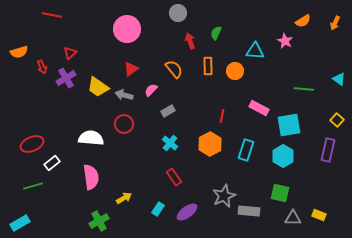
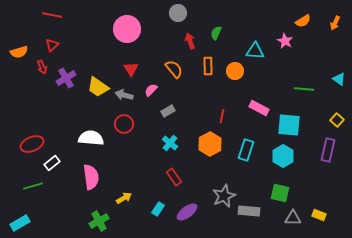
red triangle at (70, 53): moved 18 px left, 8 px up
red triangle at (131, 69): rotated 28 degrees counterclockwise
cyan square at (289, 125): rotated 15 degrees clockwise
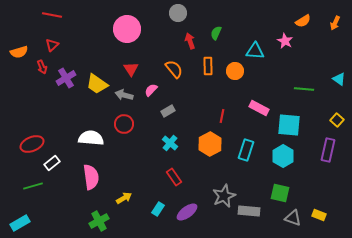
yellow trapezoid at (98, 87): moved 1 px left, 3 px up
gray triangle at (293, 218): rotated 18 degrees clockwise
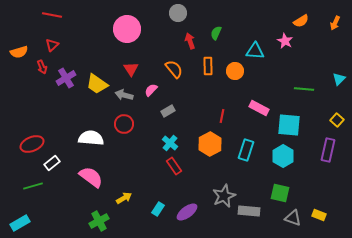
orange semicircle at (303, 21): moved 2 px left
cyan triangle at (339, 79): rotated 40 degrees clockwise
pink semicircle at (91, 177): rotated 45 degrees counterclockwise
red rectangle at (174, 177): moved 11 px up
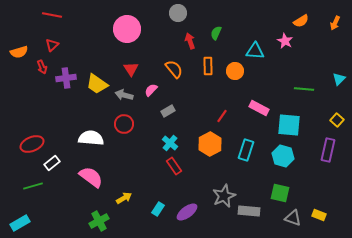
purple cross at (66, 78): rotated 24 degrees clockwise
red line at (222, 116): rotated 24 degrees clockwise
cyan hexagon at (283, 156): rotated 15 degrees counterclockwise
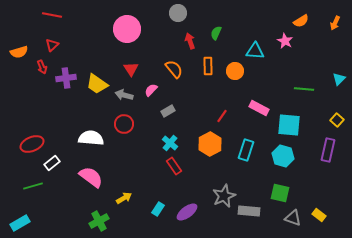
yellow rectangle at (319, 215): rotated 16 degrees clockwise
